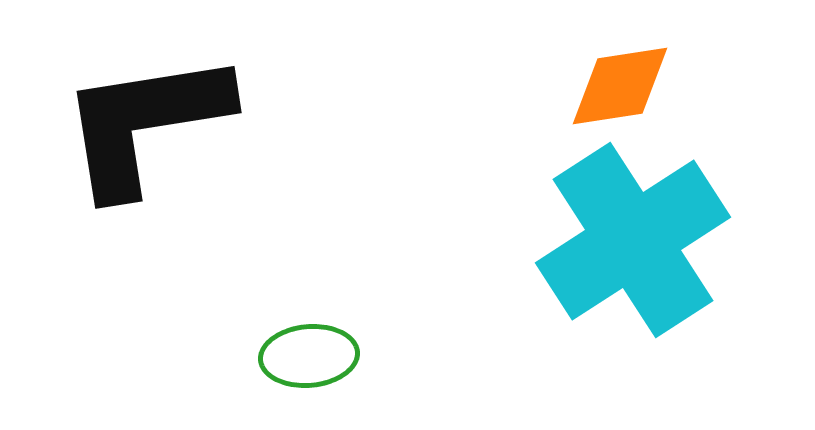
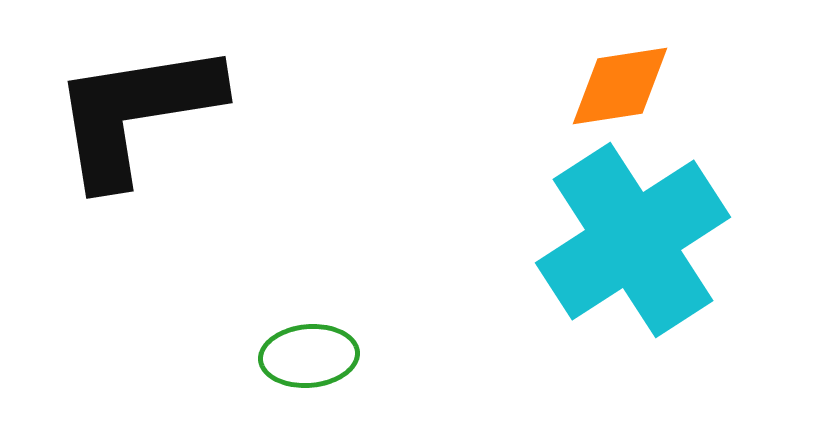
black L-shape: moved 9 px left, 10 px up
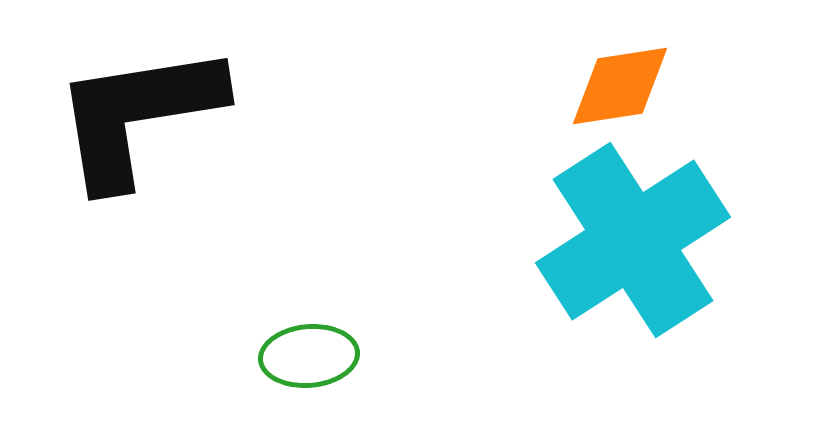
black L-shape: moved 2 px right, 2 px down
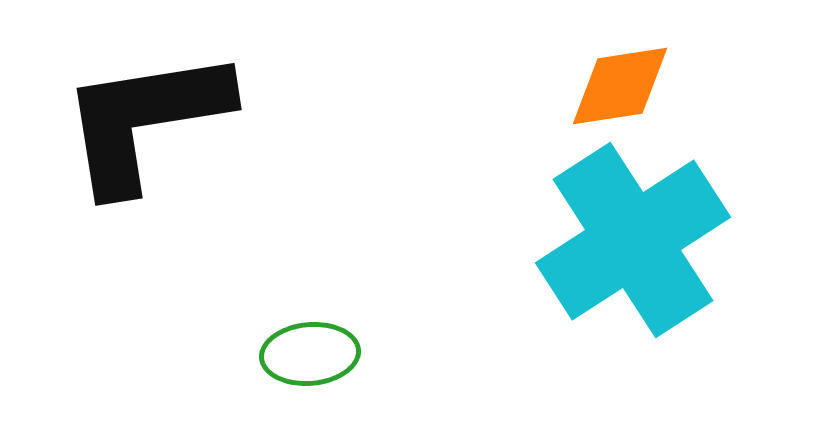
black L-shape: moved 7 px right, 5 px down
green ellipse: moved 1 px right, 2 px up
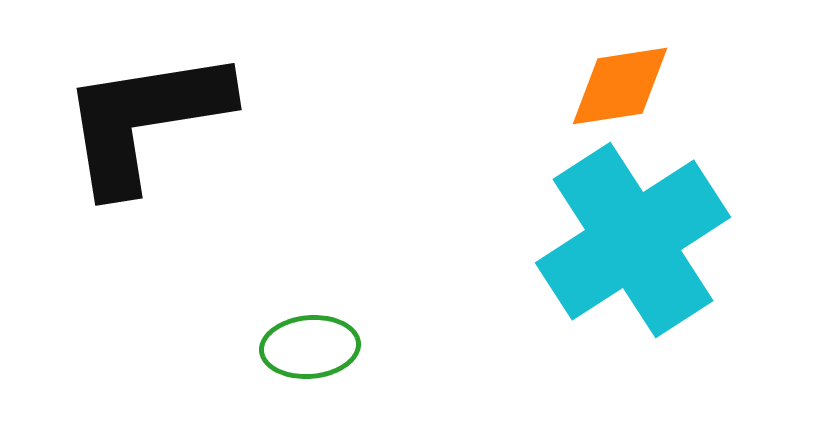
green ellipse: moved 7 px up
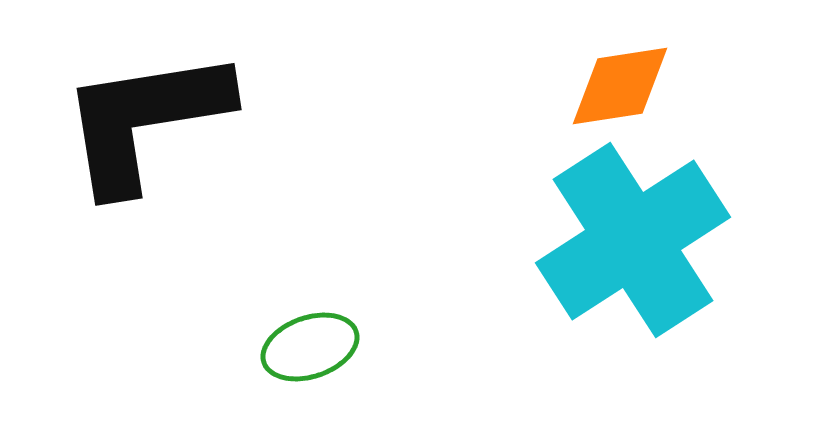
green ellipse: rotated 14 degrees counterclockwise
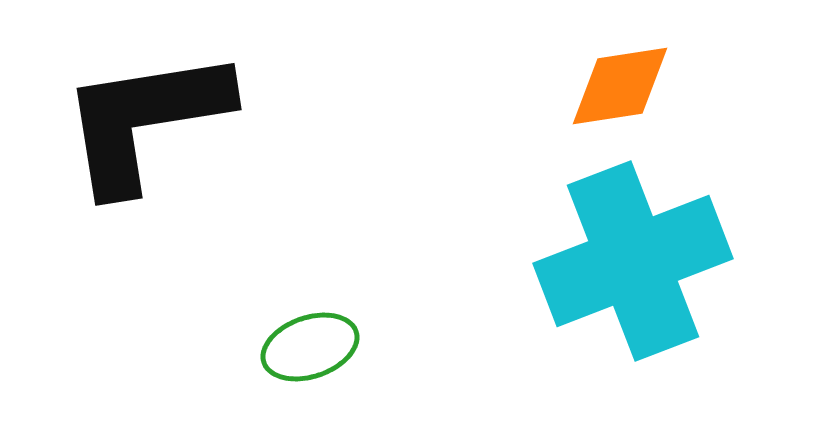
cyan cross: moved 21 px down; rotated 12 degrees clockwise
